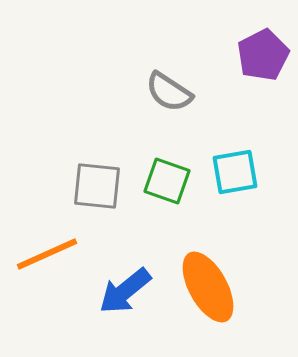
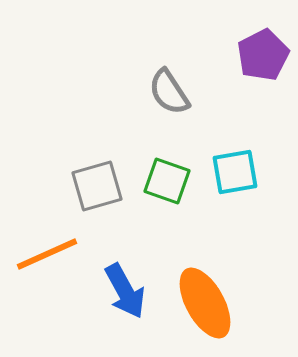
gray semicircle: rotated 24 degrees clockwise
gray square: rotated 22 degrees counterclockwise
orange ellipse: moved 3 px left, 16 px down
blue arrow: rotated 80 degrees counterclockwise
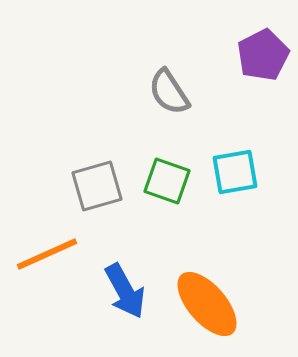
orange ellipse: moved 2 px right, 1 px down; rotated 12 degrees counterclockwise
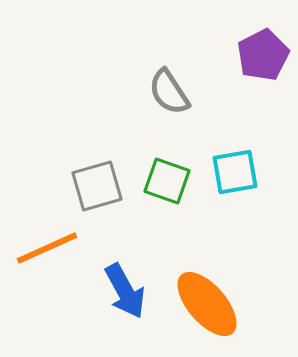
orange line: moved 6 px up
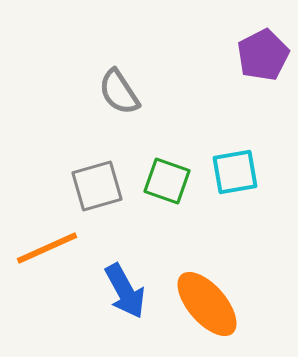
gray semicircle: moved 50 px left
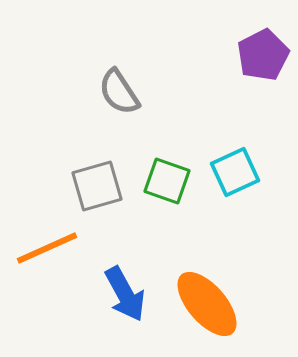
cyan square: rotated 15 degrees counterclockwise
blue arrow: moved 3 px down
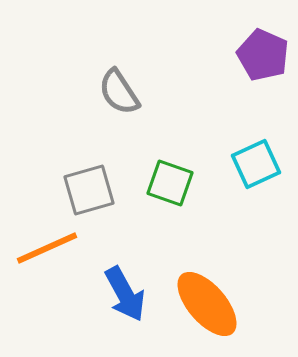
purple pentagon: rotated 21 degrees counterclockwise
cyan square: moved 21 px right, 8 px up
green square: moved 3 px right, 2 px down
gray square: moved 8 px left, 4 px down
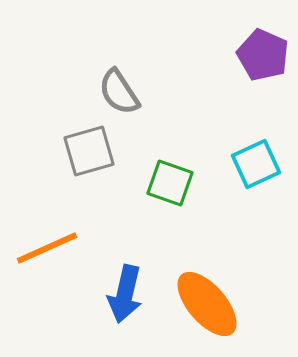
gray square: moved 39 px up
blue arrow: rotated 42 degrees clockwise
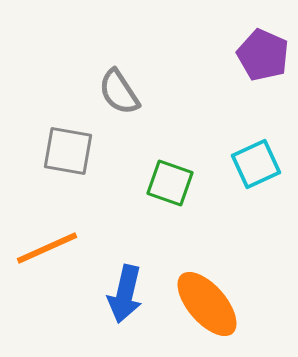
gray square: moved 21 px left; rotated 26 degrees clockwise
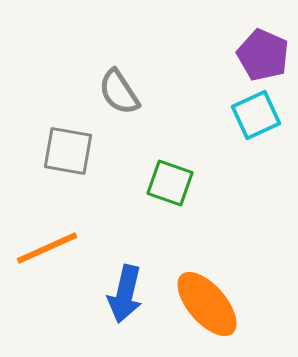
cyan square: moved 49 px up
